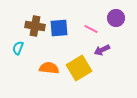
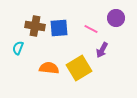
purple arrow: rotated 35 degrees counterclockwise
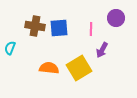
pink line: rotated 64 degrees clockwise
cyan semicircle: moved 8 px left
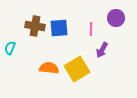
yellow square: moved 2 px left, 1 px down
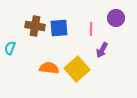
yellow square: rotated 10 degrees counterclockwise
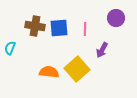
pink line: moved 6 px left
orange semicircle: moved 4 px down
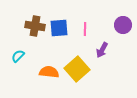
purple circle: moved 7 px right, 7 px down
cyan semicircle: moved 8 px right, 8 px down; rotated 24 degrees clockwise
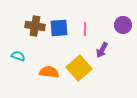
cyan semicircle: rotated 64 degrees clockwise
yellow square: moved 2 px right, 1 px up
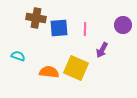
brown cross: moved 1 px right, 8 px up
yellow square: moved 3 px left; rotated 25 degrees counterclockwise
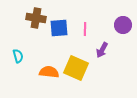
cyan semicircle: rotated 56 degrees clockwise
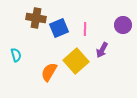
blue square: rotated 18 degrees counterclockwise
cyan semicircle: moved 2 px left, 1 px up
yellow square: moved 7 px up; rotated 25 degrees clockwise
orange semicircle: rotated 66 degrees counterclockwise
